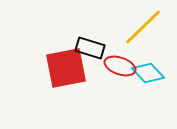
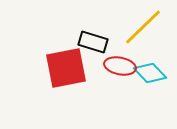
black rectangle: moved 3 px right, 6 px up
red ellipse: rotated 8 degrees counterclockwise
cyan diamond: moved 2 px right
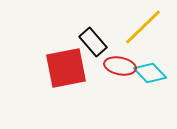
black rectangle: rotated 32 degrees clockwise
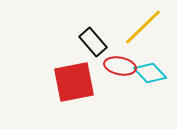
red square: moved 8 px right, 14 px down
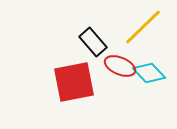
red ellipse: rotated 12 degrees clockwise
cyan diamond: moved 1 px left
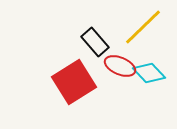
black rectangle: moved 2 px right
red square: rotated 21 degrees counterclockwise
